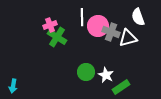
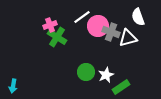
white line: rotated 54 degrees clockwise
white star: rotated 21 degrees clockwise
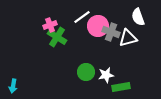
white star: rotated 14 degrees clockwise
green rectangle: rotated 24 degrees clockwise
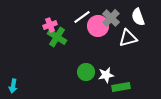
gray cross: moved 14 px up; rotated 24 degrees clockwise
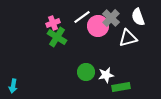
pink cross: moved 3 px right, 2 px up
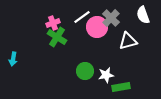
white semicircle: moved 5 px right, 2 px up
pink circle: moved 1 px left, 1 px down
white triangle: moved 3 px down
green circle: moved 1 px left, 1 px up
cyan arrow: moved 27 px up
